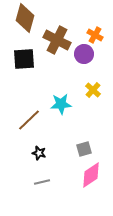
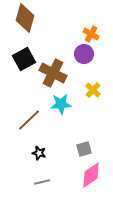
orange cross: moved 4 px left, 1 px up
brown cross: moved 4 px left, 33 px down
black square: rotated 25 degrees counterclockwise
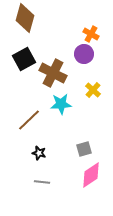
gray line: rotated 21 degrees clockwise
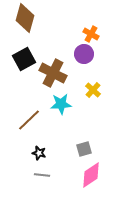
gray line: moved 7 px up
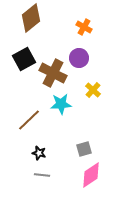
brown diamond: moved 6 px right; rotated 36 degrees clockwise
orange cross: moved 7 px left, 7 px up
purple circle: moved 5 px left, 4 px down
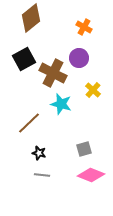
cyan star: rotated 20 degrees clockwise
brown line: moved 3 px down
pink diamond: rotated 56 degrees clockwise
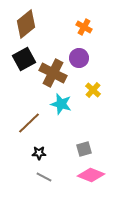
brown diamond: moved 5 px left, 6 px down
black star: rotated 16 degrees counterclockwise
gray line: moved 2 px right, 2 px down; rotated 21 degrees clockwise
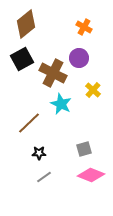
black square: moved 2 px left
cyan star: rotated 10 degrees clockwise
gray line: rotated 63 degrees counterclockwise
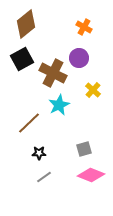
cyan star: moved 2 px left, 1 px down; rotated 20 degrees clockwise
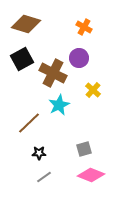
brown diamond: rotated 56 degrees clockwise
